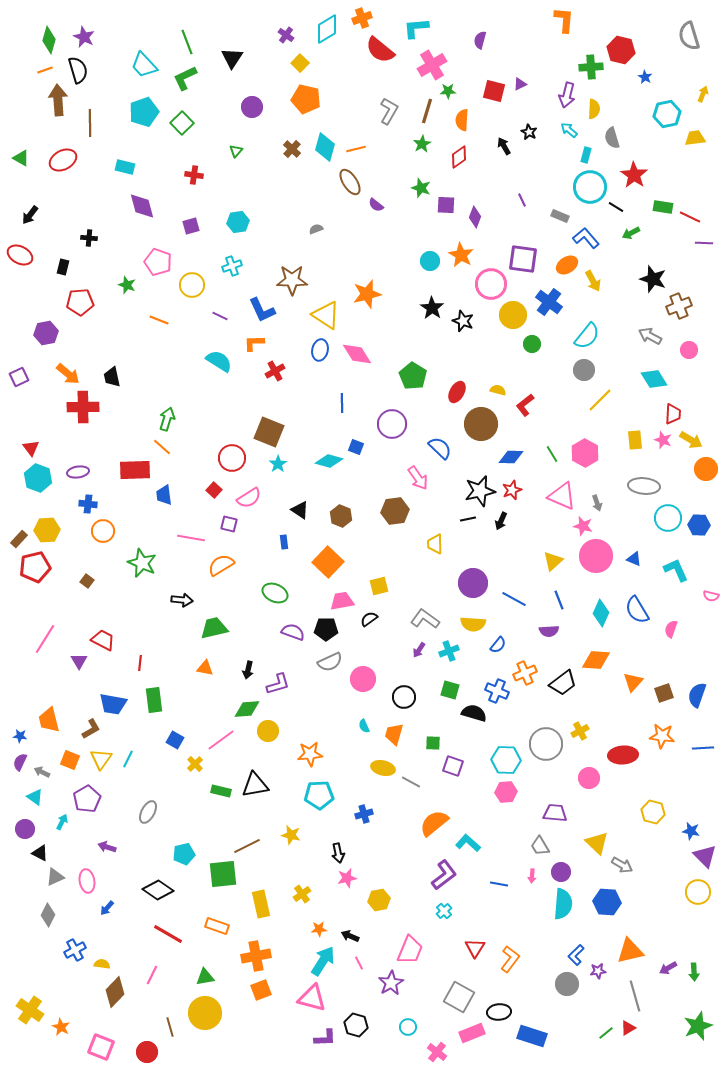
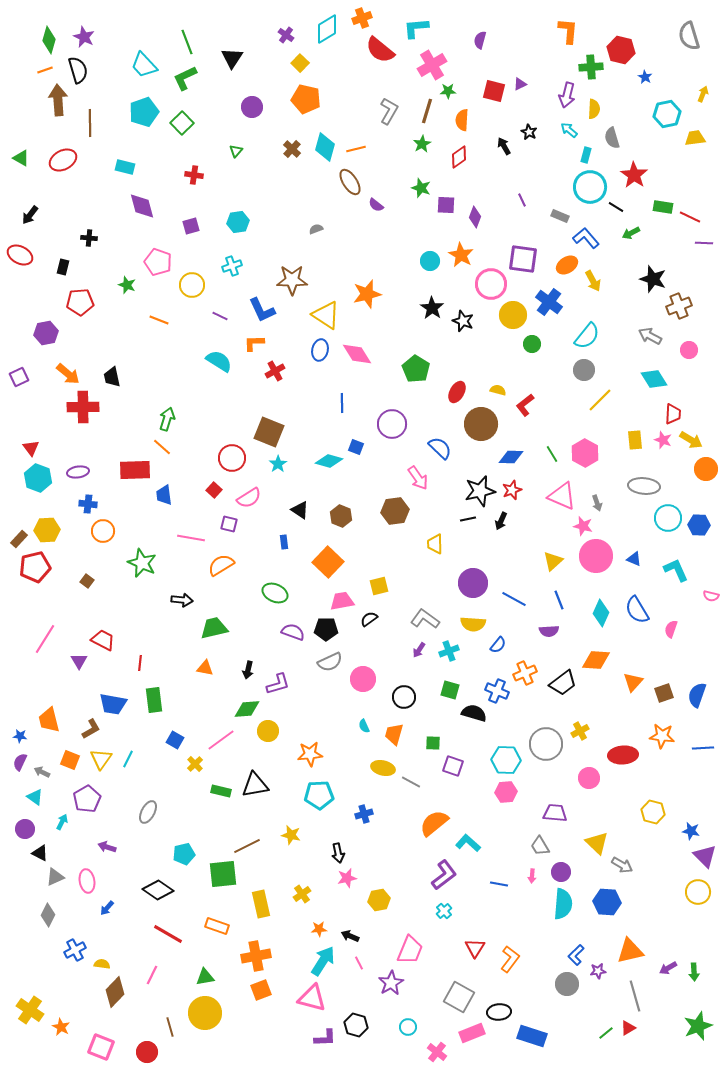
orange L-shape at (564, 20): moved 4 px right, 11 px down
green pentagon at (413, 376): moved 3 px right, 7 px up
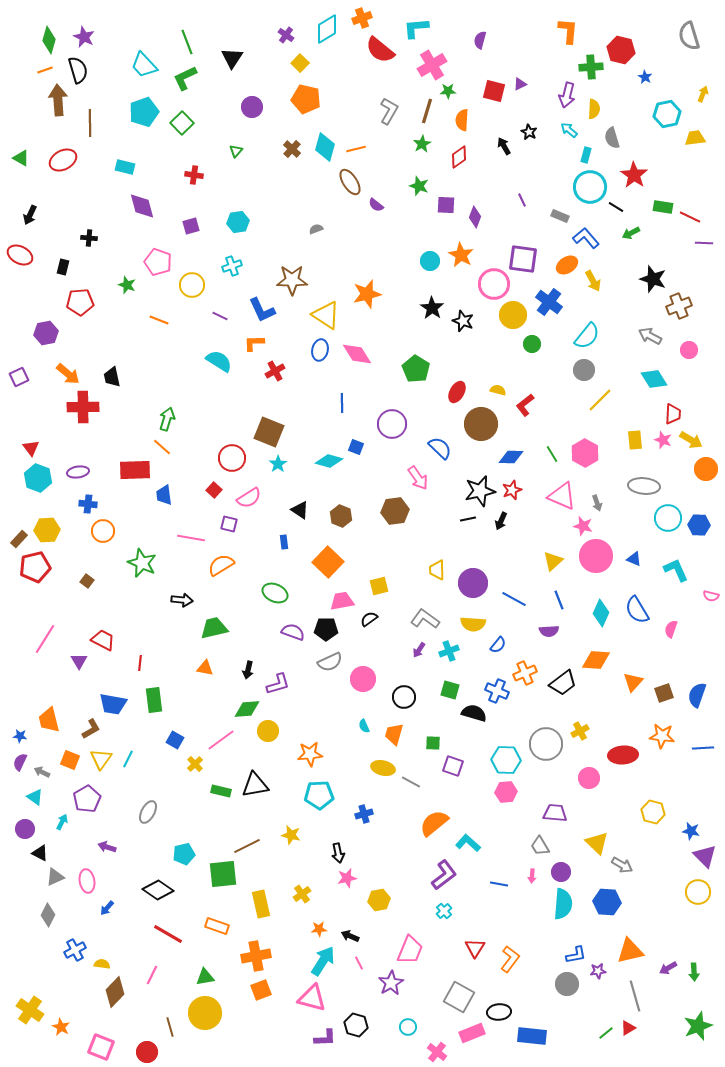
green star at (421, 188): moved 2 px left, 2 px up
black arrow at (30, 215): rotated 12 degrees counterclockwise
pink circle at (491, 284): moved 3 px right
yellow trapezoid at (435, 544): moved 2 px right, 26 px down
blue L-shape at (576, 955): rotated 145 degrees counterclockwise
blue rectangle at (532, 1036): rotated 12 degrees counterclockwise
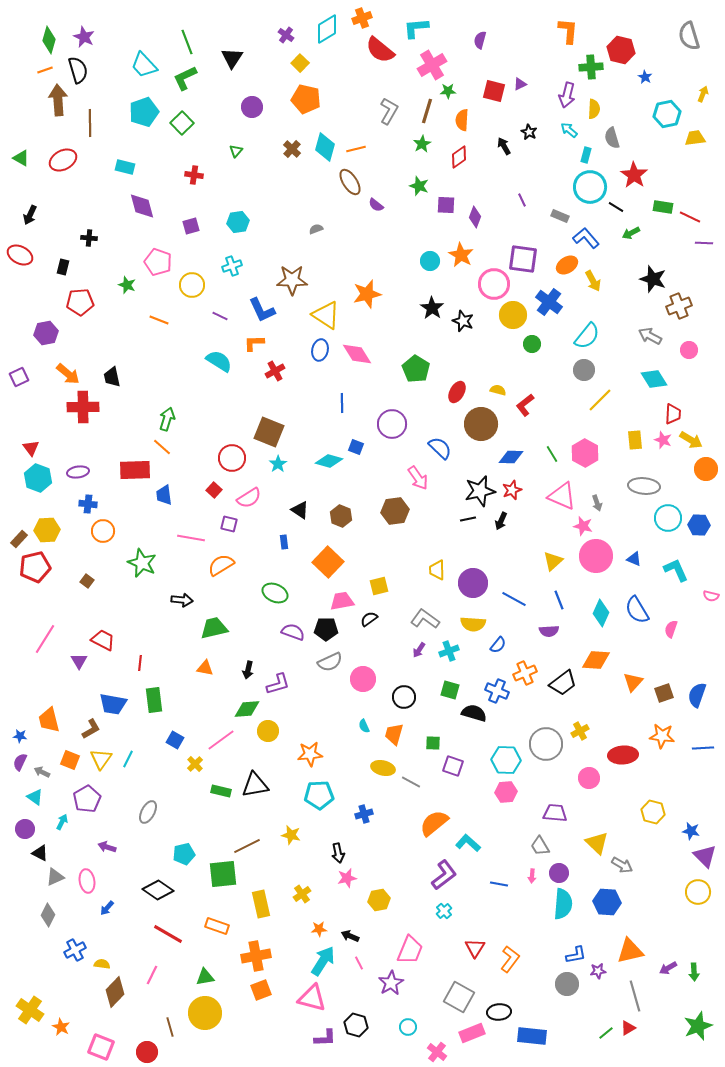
purple circle at (561, 872): moved 2 px left, 1 px down
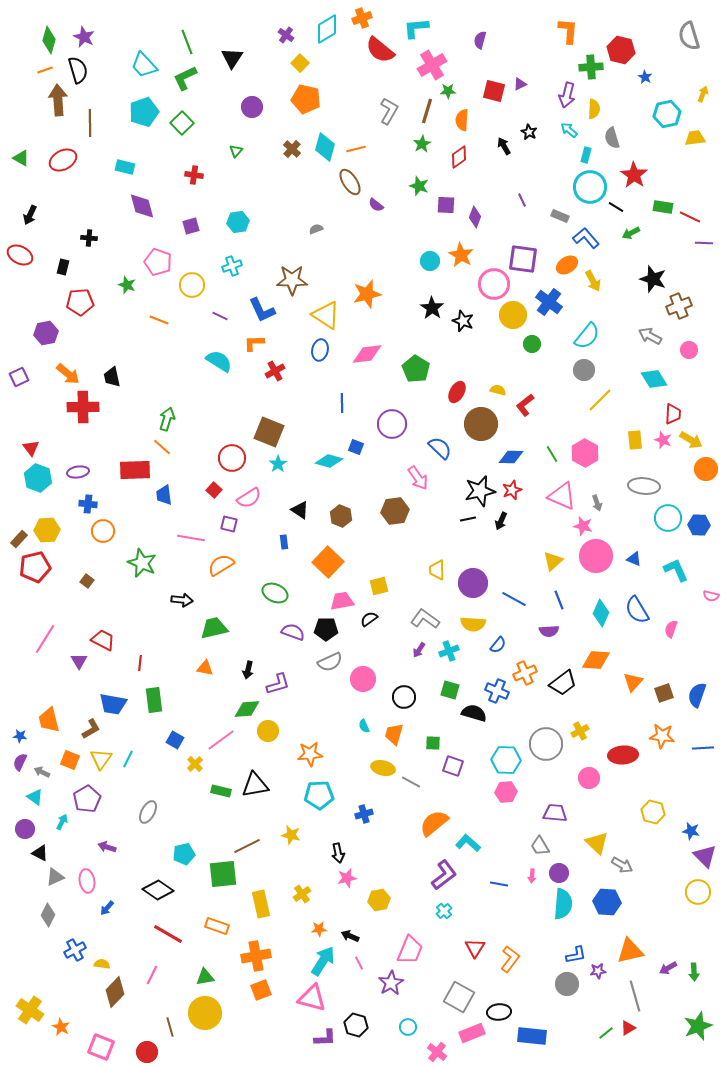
pink diamond at (357, 354): moved 10 px right; rotated 64 degrees counterclockwise
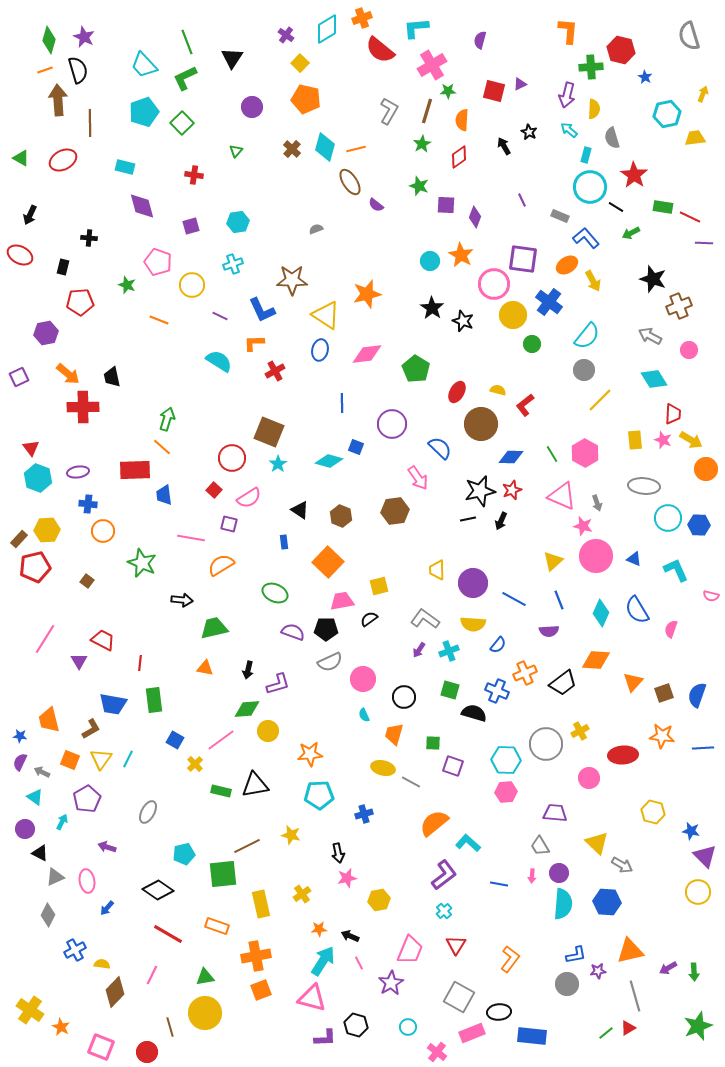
cyan cross at (232, 266): moved 1 px right, 2 px up
cyan semicircle at (364, 726): moved 11 px up
red triangle at (475, 948): moved 19 px left, 3 px up
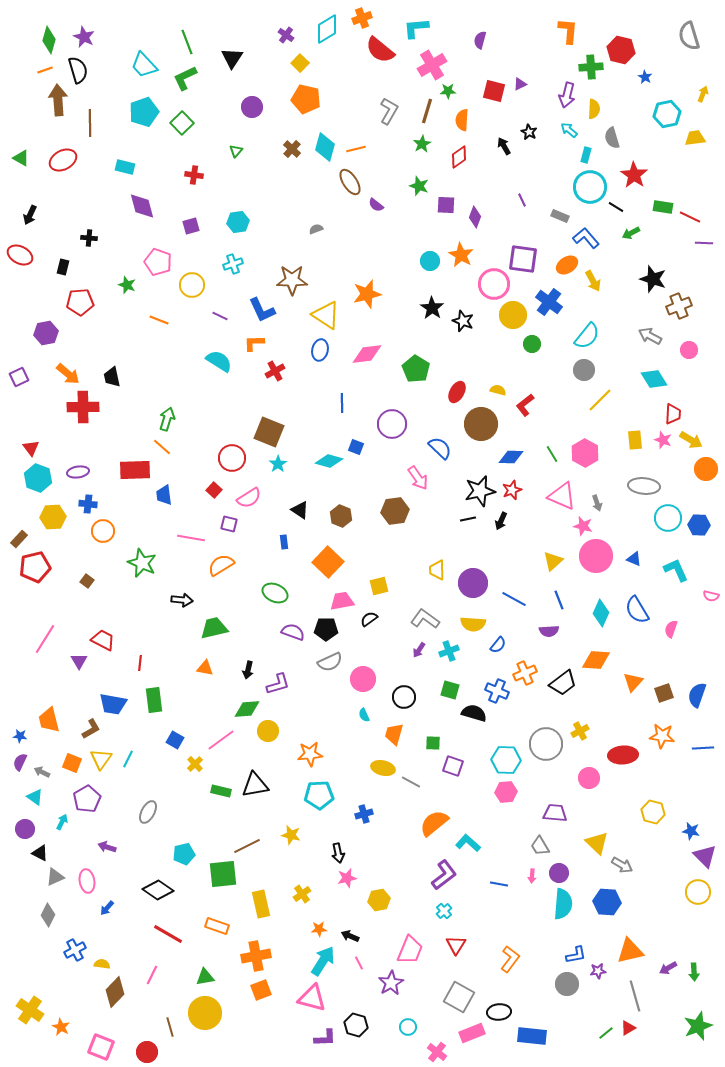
yellow hexagon at (47, 530): moved 6 px right, 13 px up
orange square at (70, 760): moved 2 px right, 3 px down
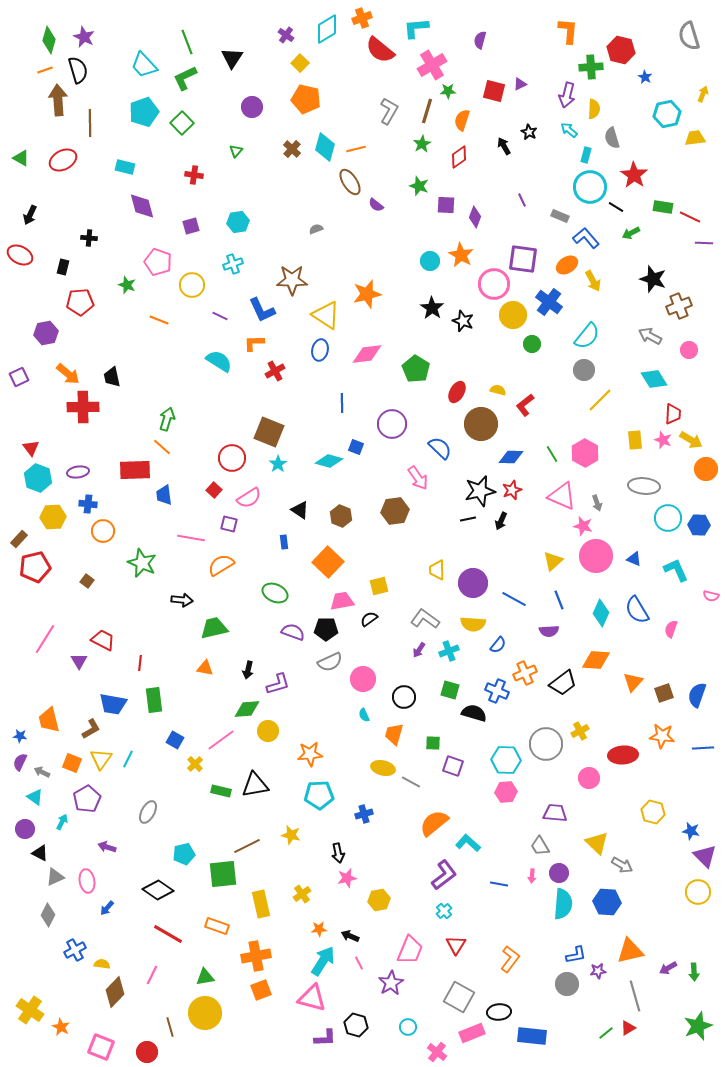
orange semicircle at (462, 120): rotated 15 degrees clockwise
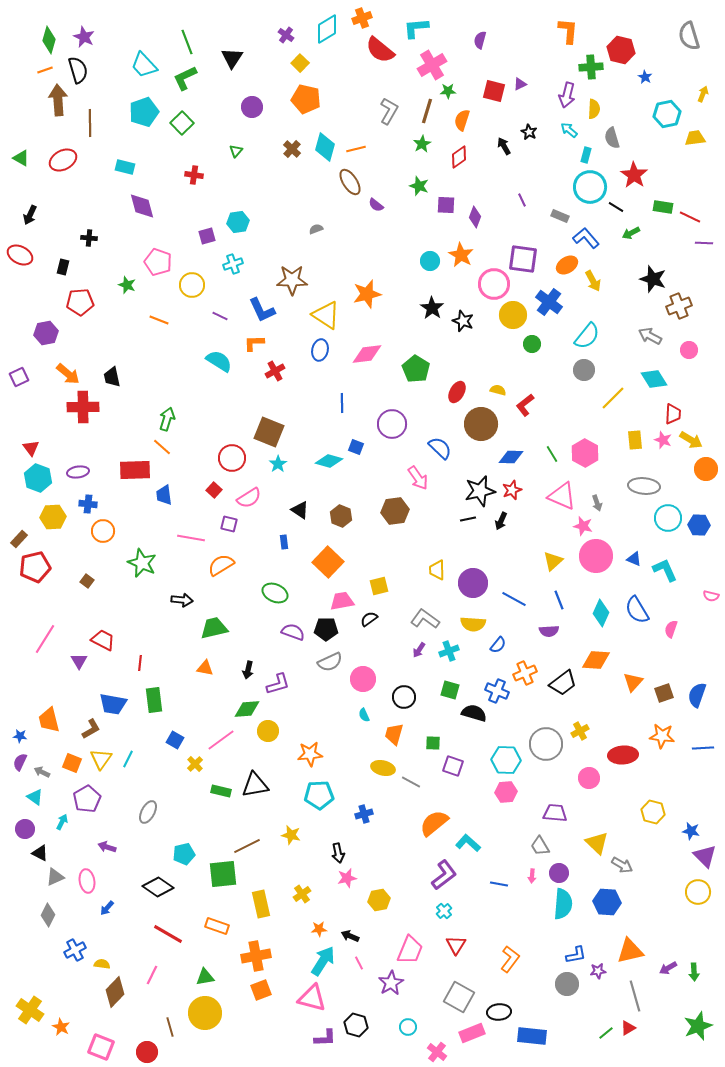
purple square at (191, 226): moved 16 px right, 10 px down
yellow line at (600, 400): moved 13 px right, 2 px up
cyan L-shape at (676, 570): moved 11 px left
black diamond at (158, 890): moved 3 px up
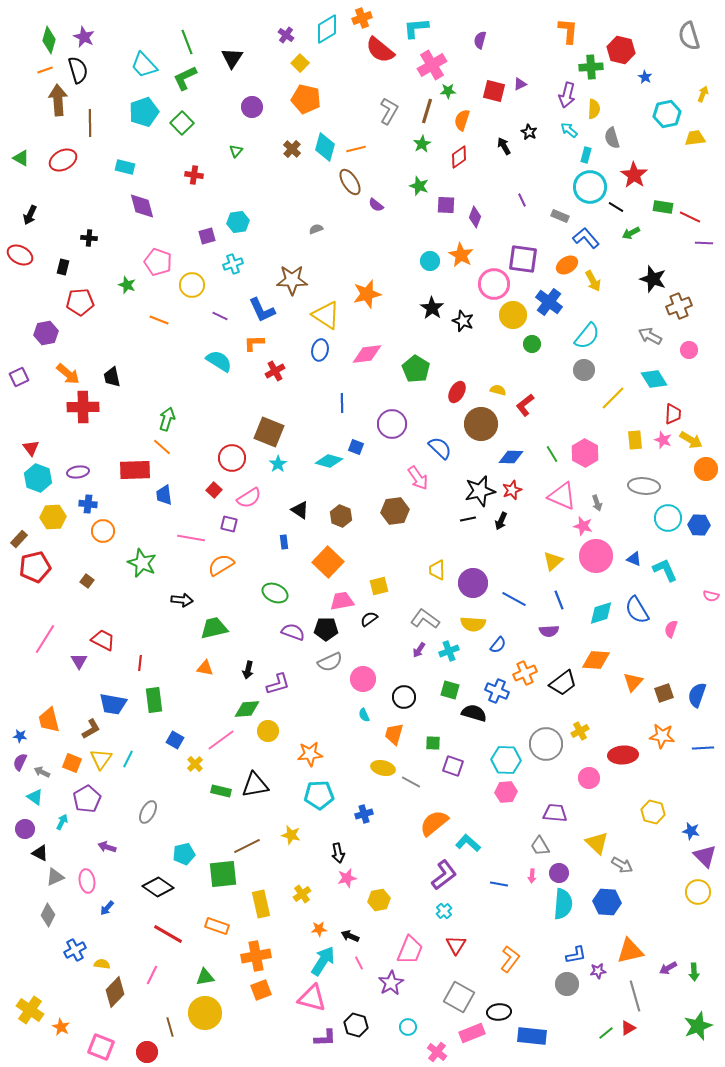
cyan diamond at (601, 613): rotated 48 degrees clockwise
